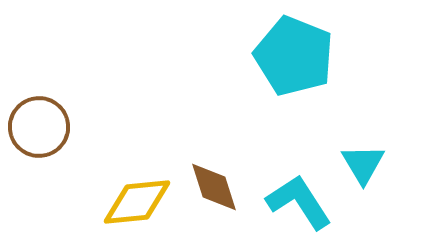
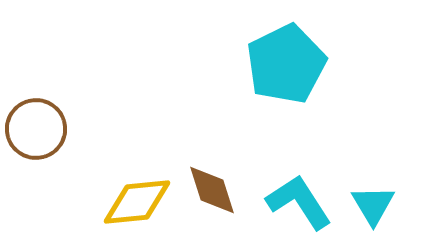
cyan pentagon: moved 8 px left, 8 px down; rotated 24 degrees clockwise
brown circle: moved 3 px left, 2 px down
cyan triangle: moved 10 px right, 41 px down
brown diamond: moved 2 px left, 3 px down
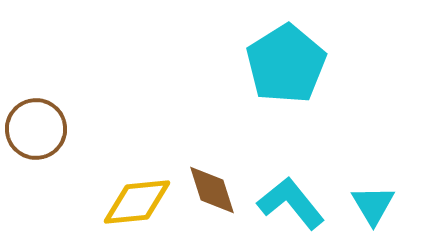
cyan pentagon: rotated 6 degrees counterclockwise
cyan L-shape: moved 8 px left, 1 px down; rotated 6 degrees counterclockwise
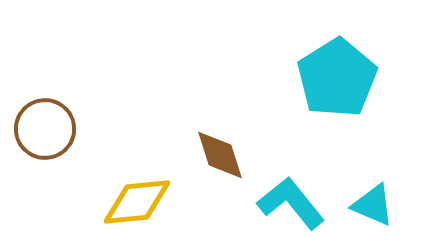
cyan pentagon: moved 51 px right, 14 px down
brown circle: moved 9 px right
brown diamond: moved 8 px right, 35 px up
cyan triangle: rotated 36 degrees counterclockwise
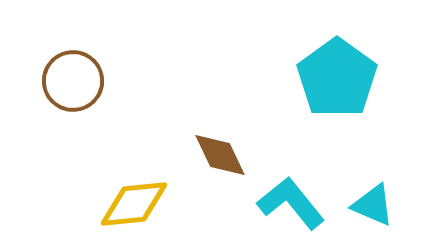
cyan pentagon: rotated 4 degrees counterclockwise
brown circle: moved 28 px right, 48 px up
brown diamond: rotated 8 degrees counterclockwise
yellow diamond: moved 3 px left, 2 px down
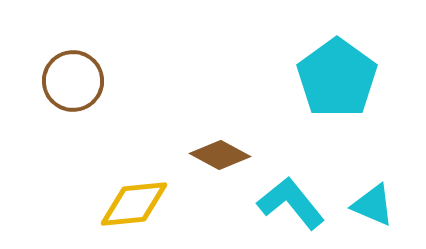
brown diamond: rotated 36 degrees counterclockwise
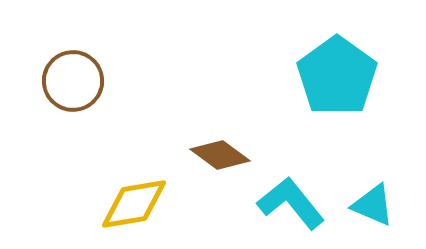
cyan pentagon: moved 2 px up
brown diamond: rotated 8 degrees clockwise
yellow diamond: rotated 4 degrees counterclockwise
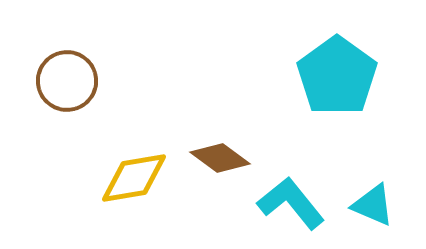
brown circle: moved 6 px left
brown diamond: moved 3 px down
yellow diamond: moved 26 px up
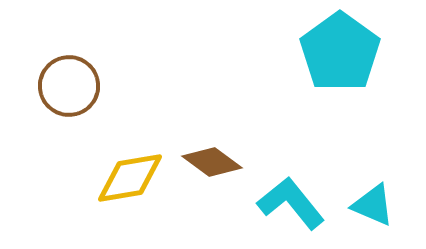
cyan pentagon: moved 3 px right, 24 px up
brown circle: moved 2 px right, 5 px down
brown diamond: moved 8 px left, 4 px down
yellow diamond: moved 4 px left
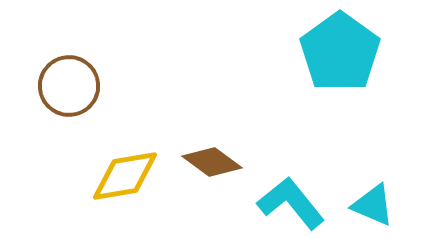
yellow diamond: moved 5 px left, 2 px up
